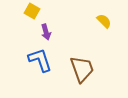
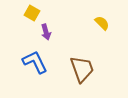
yellow square: moved 2 px down
yellow semicircle: moved 2 px left, 2 px down
blue L-shape: moved 5 px left, 2 px down; rotated 8 degrees counterclockwise
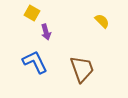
yellow semicircle: moved 2 px up
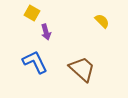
brown trapezoid: rotated 28 degrees counterclockwise
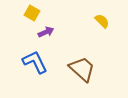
purple arrow: rotated 98 degrees counterclockwise
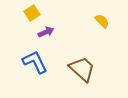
yellow square: rotated 28 degrees clockwise
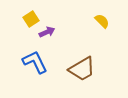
yellow square: moved 1 px left, 6 px down
purple arrow: moved 1 px right
brown trapezoid: rotated 108 degrees clockwise
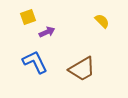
yellow square: moved 3 px left, 2 px up; rotated 14 degrees clockwise
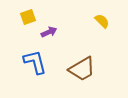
purple arrow: moved 2 px right
blue L-shape: rotated 12 degrees clockwise
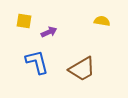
yellow square: moved 4 px left, 4 px down; rotated 28 degrees clockwise
yellow semicircle: rotated 35 degrees counterclockwise
blue L-shape: moved 2 px right
